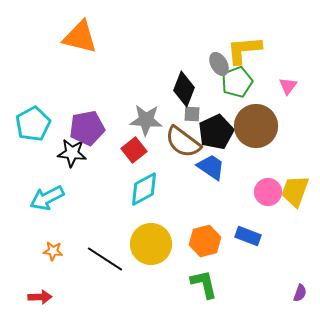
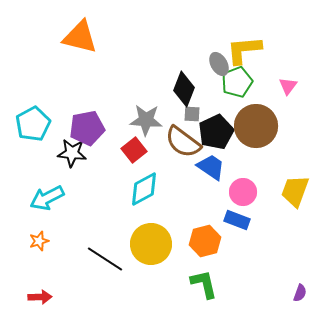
pink circle: moved 25 px left
blue rectangle: moved 11 px left, 16 px up
orange star: moved 14 px left, 10 px up; rotated 24 degrees counterclockwise
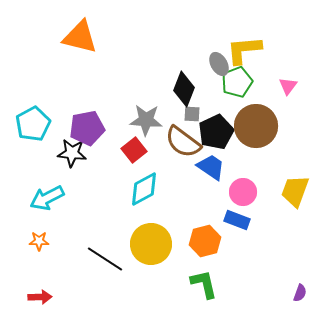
orange star: rotated 18 degrees clockwise
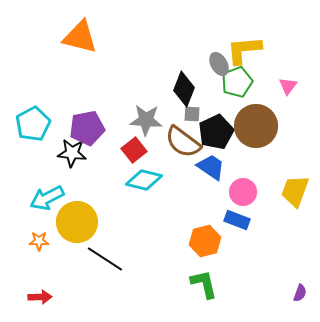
cyan diamond: moved 9 px up; rotated 42 degrees clockwise
yellow circle: moved 74 px left, 22 px up
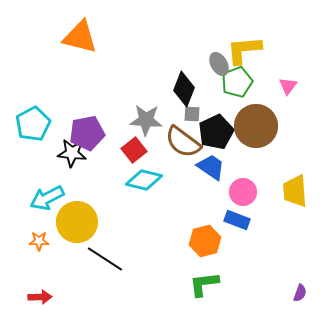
purple pentagon: moved 5 px down
yellow trapezoid: rotated 24 degrees counterclockwise
green L-shape: rotated 84 degrees counterclockwise
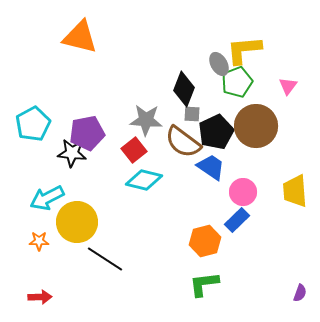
blue rectangle: rotated 65 degrees counterclockwise
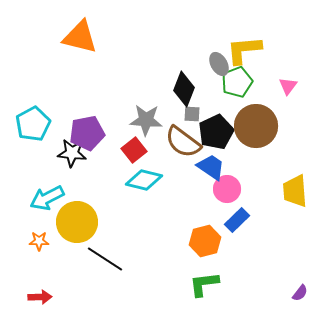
pink circle: moved 16 px left, 3 px up
purple semicircle: rotated 18 degrees clockwise
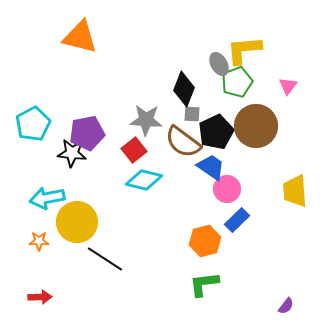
cyan arrow: rotated 16 degrees clockwise
purple semicircle: moved 14 px left, 13 px down
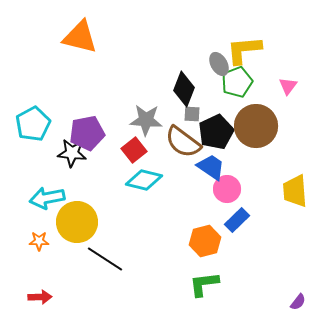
purple semicircle: moved 12 px right, 4 px up
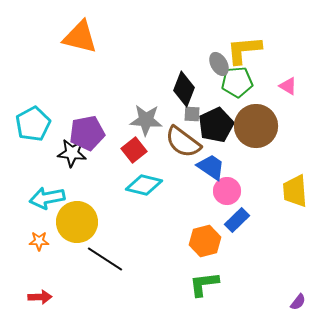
green pentagon: rotated 16 degrees clockwise
pink triangle: rotated 36 degrees counterclockwise
black pentagon: moved 7 px up
cyan diamond: moved 5 px down
pink circle: moved 2 px down
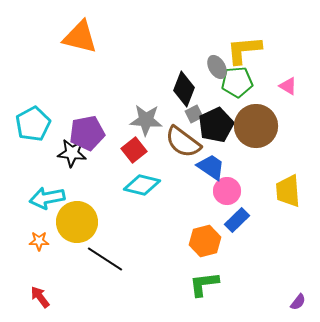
gray ellipse: moved 2 px left, 3 px down
gray square: moved 2 px right; rotated 30 degrees counterclockwise
cyan diamond: moved 2 px left
yellow trapezoid: moved 7 px left
red arrow: rotated 125 degrees counterclockwise
